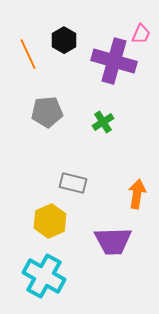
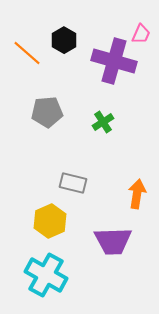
orange line: moved 1 px left, 1 px up; rotated 24 degrees counterclockwise
cyan cross: moved 2 px right, 1 px up
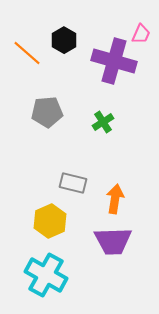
orange arrow: moved 22 px left, 5 px down
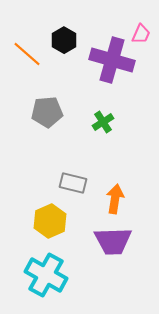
orange line: moved 1 px down
purple cross: moved 2 px left, 1 px up
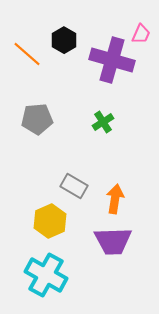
gray pentagon: moved 10 px left, 7 px down
gray rectangle: moved 1 px right, 3 px down; rotated 16 degrees clockwise
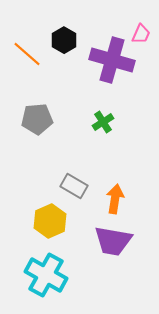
purple trapezoid: rotated 12 degrees clockwise
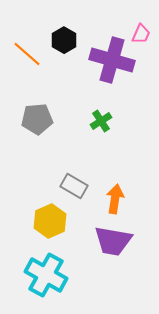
green cross: moved 2 px left, 1 px up
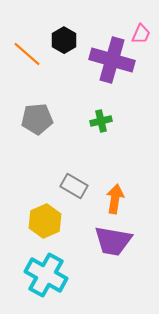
green cross: rotated 20 degrees clockwise
yellow hexagon: moved 5 px left
